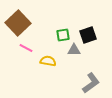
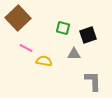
brown square: moved 5 px up
green square: moved 7 px up; rotated 24 degrees clockwise
gray triangle: moved 4 px down
yellow semicircle: moved 4 px left
gray L-shape: moved 2 px right, 2 px up; rotated 55 degrees counterclockwise
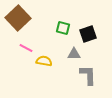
black square: moved 1 px up
gray L-shape: moved 5 px left, 6 px up
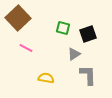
gray triangle: rotated 32 degrees counterclockwise
yellow semicircle: moved 2 px right, 17 px down
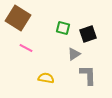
brown square: rotated 15 degrees counterclockwise
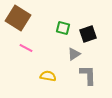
yellow semicircle: moved 2 px right, 2 px up
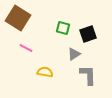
yellow semicircle: moved 3 px left, 4 px up
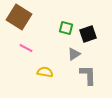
brown square: moved 1 px right, 1 px up
green square: moved 3 px right
